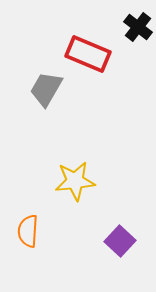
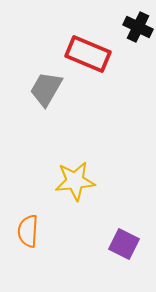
black cross: rotated 12 degrees counterclockwise
purple square: moved 4 px right, 3 px down; rotated 16 degrees counterclockwise
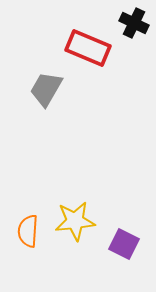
black cross: moved 4 px left, 4 px up
red rectangle: moved 6 px up
yellow star: moved 40 px down
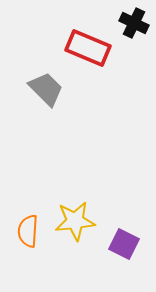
gray trapezoid: rotated 105 degrees clockwise
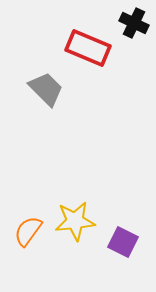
orange semicircle: rotated 32 degrees clockwise
purple square: moved 1 px left, 2 px up
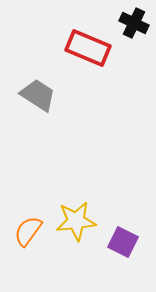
gray trapezoid: moved 8 px left, 6 px down; rotated 12 degrees counterclockwise
yellow star: moved 1 px right
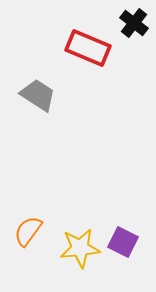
black cross: rotated 12 degrees clockwise
yellow star: moved 4 px right, 27 px down
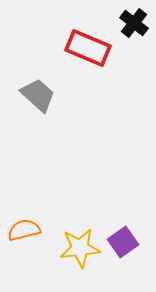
gray trapezoid: rotated 9 degrees clockwise
orange semicircle: moved 4 px left, 1 px up; rotated 40 degrees clockwise
purple square: rotated 28 degrees clockwise
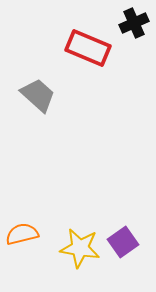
black cross: rotated 28 degrees clockwise
orange semicircle: moved 2 px left, 4 px down
yellow star: rotated 15 degrees clockwise
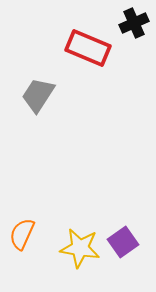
gray trapezoid: rotated 99 degrees counterclockwise
orange semicircle: rotated 52 degrees counterclockwise
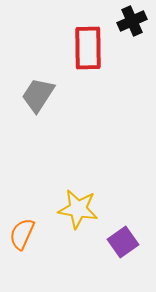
black cross: moved 2 px left, 2 px up
red rectangle: rotated 66 degrees clockwise
yellow star: moved 2 px left, 39 px up
